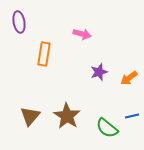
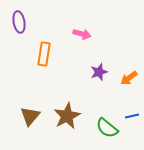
brown star: rotated 12 degrees clockwise
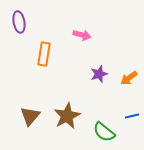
pink arrow: moved 1 px down
purple star: moved 2 px down
green semicircle: moved 3 px left, 4 px down
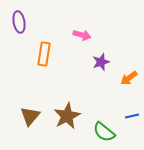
purple star: moved 2 px right, 12 px up
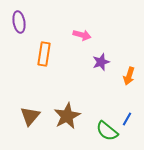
orange arrow: moved 2 px up; rotated 36 degrees counterclockwise
blue line: moved 5 px left, 3 px down; rotated 48 degrees counterclockwise
green semicircle: moved 3 px right, 1 px up
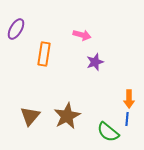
purple ellipse: moved 3 px left, 7 px down; rotated 40 degrees clockwise
purple star: moved 6 px left
orange arrow: moved 23 px down; rotated 18 degrees counterclockwise
blue line: rotated 24 degrees counterclockwise
green semicircle: moved 1 px right, 1 px down
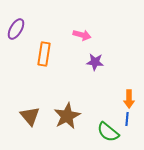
purple star: rotated 24 degrees clockwise
brown triangle: rotated 20 degrees counterclockwise
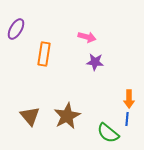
pink arrow: moved 5 px right, 2 px down
green semicircle: moved 1 px down
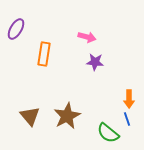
blue line: rotated 24 degrees counterclockwise
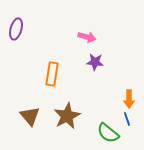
purple ellipse: rotated 15 degrees counterclockwise
orange rectangle: moved 8 px right, 20 px down
